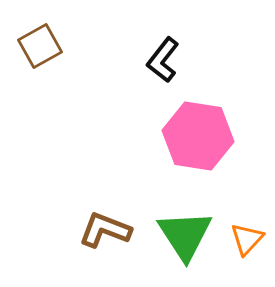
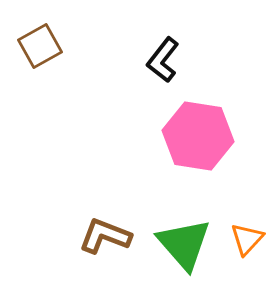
brown L-shape: moved 6 px down
green triangle: moved 1 px left, 9 px down; rotated 8 degrees counterclockwise
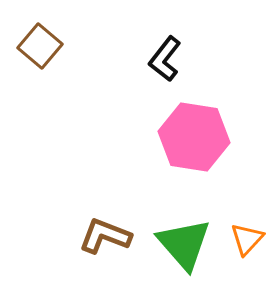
brown square: rotated 21 degrees counterclockwise
black L-shape: moved 2 px right, 1 px up
pink hexagon: moved 4 px left, 1 px down
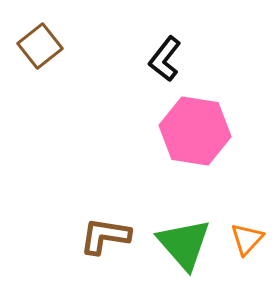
brown square: rotated 12 degrees clockwise
pink hexagon: moved 1 px right, 6 px up
brown L-shape: rotated 12 degrees counterclockwise
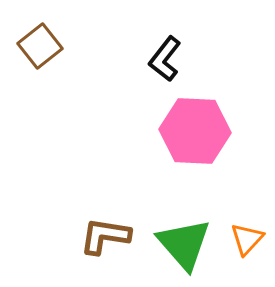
pink hexagon: rotated 6 degrees counterclockwise
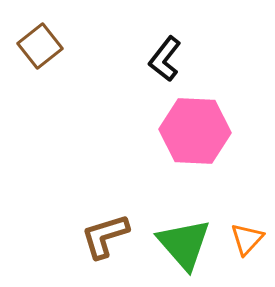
brown L-shape: rotated 26 degrees counterclockwise
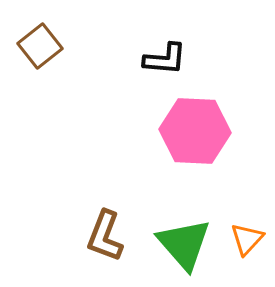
black L-shape: rotated 123 degrees counterclockwise
brown L-shape: rotated 52 degrees counterclockwise
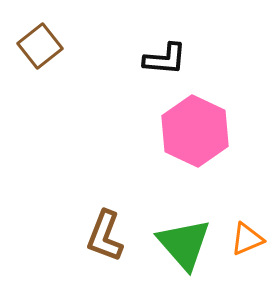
pink hexagon: rotated 22 degrees clockwise
orange triangle: rotated 24 degrees clockwise
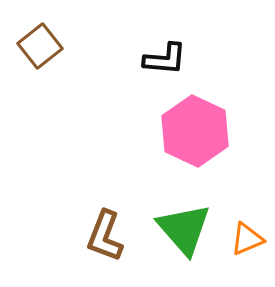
green triangle: moved 15 px up
